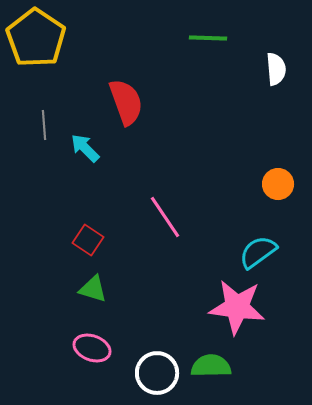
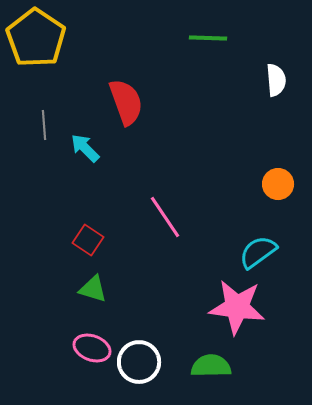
white semicircle: moved 11 px down
white circle: moved 18 px left, 11 px up
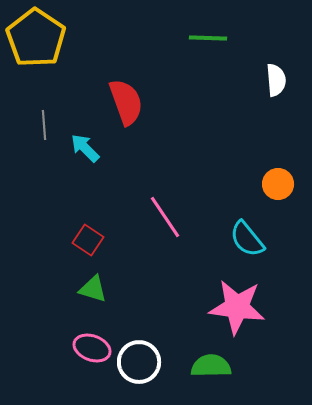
cyan semicircle: moved 11 px left, 13 px up; rotated 93 degrees counterclockwise
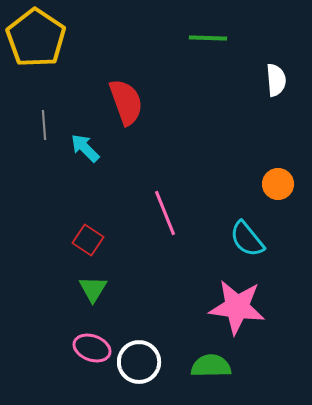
pink line: moved 4 px up; rotated 12 degrees clockwise
green triangle: rotated 44 degrees clockwise
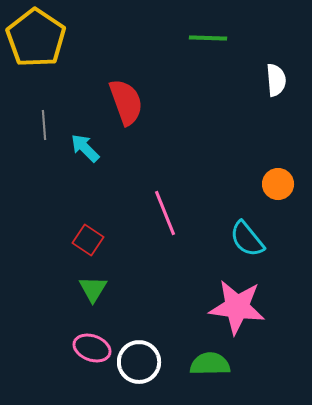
green semicircle: moved 1 px left, 2 px up
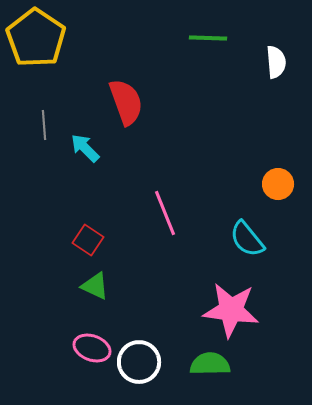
white semicircle: moved 18 px up
green triangle: moved 2 px right, 3 px up; rotated 36 degrees counterclockwise
pink star: moved 6 px left, 3 px down
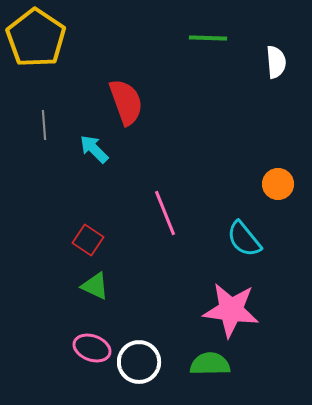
cyan arrow: moved 9 px right, 1 px down
cyan semicircle: moved 3 px left
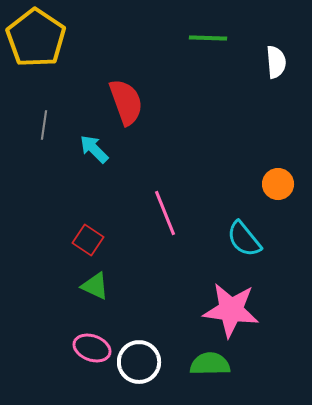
gray line: rotated 12 degrees clockwise
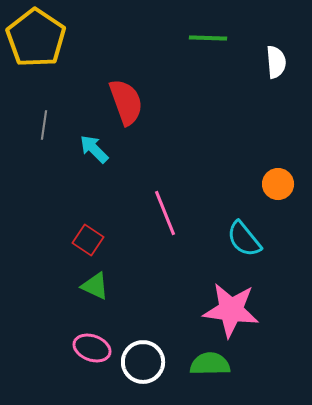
white circle: moved 4 px right
